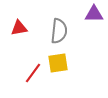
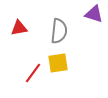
purple triangle: rotated 18 degrees clockwise
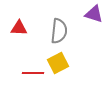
red triangle: rotated 12 degrees clockwise
yellow square: rotated 20 degrees counterclockwise
red line: rotated 55 degrees clockwise
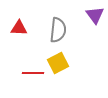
purple triangle: moved 1 px right, 1 px down; rotated 36 degrees clockwise
gray semicircle: moved 1 px left, 1 px up
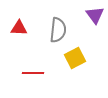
yellow square: moved 17 px right, 5 px up
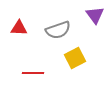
gray semicircle: rotated 65 degrees clockwise
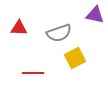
purple triangle: rotated 42 degrees counterclockwise
gray semicircle: moved 1 px right, 3 px down
